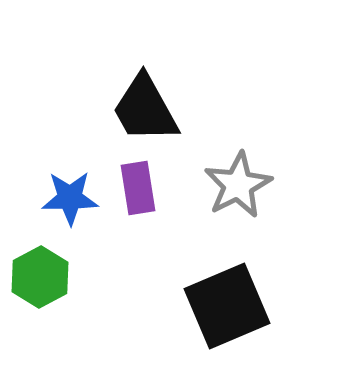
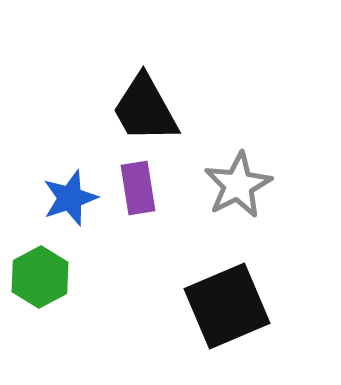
blue star: rotated 18 degrees counterclockwise
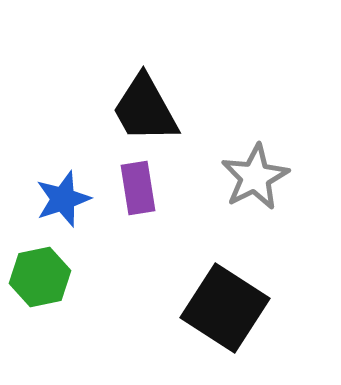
gray star: moved 17 px right, 8 px up
blue star: moved 7 px left, 1 px down
green hexagon: rotated 16 degrees clockwise
black square: moved 2 px left, 2 px down; rotated 34 degrees counterclockwise
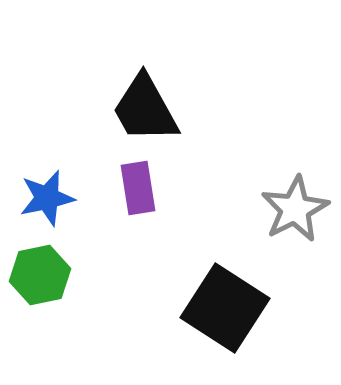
gray star: moved 40 px right, 32 px down
blue star: moved 16 px left, 1 px up; rotated 6 degrees clockwise
green hexagon: moved 2 px up
